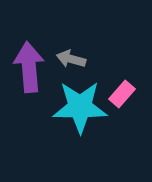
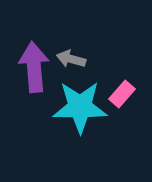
purple arrow: moved 5 px right
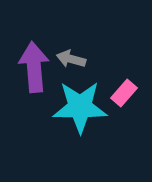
pink rectangle: moved 2 px right, 1 px up
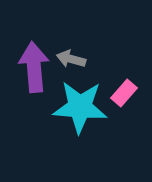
cyan star: rotated 4 degrees clockwise
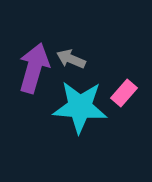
gray arrow: rotated 8 degrees clockwise
purple arrow: moved 1 px down; rotated 21 degrees clockwise
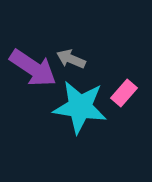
purple arrow: moved 1 px left; rotated 108 degrees clockwise
cyan star: rotated 4 degrees clockwise
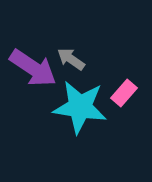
gray arrow: rotated 12 degrees clockwise
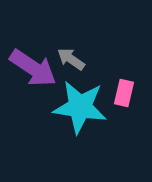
pink rectangle: rotated 28 degrees counterclockwise
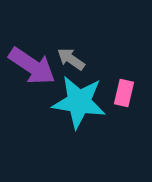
purple arrow: moved 1 px left, 2 px up
cyan star: moved 1 px left, 5 px up
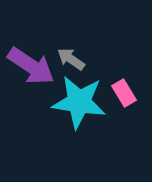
purple arrow: moved 1 px left
pink rectangle: rotated 44 degrees counterclockwise
